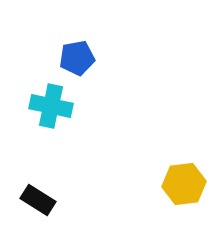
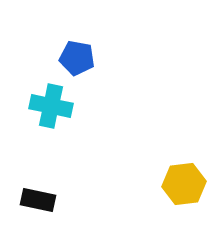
blue pentagon: rotated 20 degrees clockwise
black rectangle: rotated 20 degrees counterclockwise
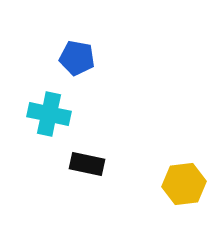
cyan cross: moved 2 px left, 8 px down
black rectangle: moved 49 px right, 36 px up
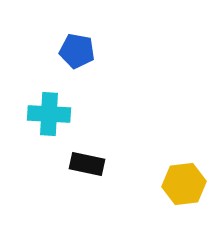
blue pentagon: moved 7 px up
cyan cross: rotated 9 degrees counterclockwise
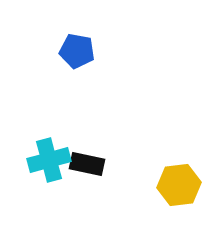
cyan cross: moved 46 px down; rotated 18 degrees counterclockwise
yellow hexagon: moved 5 px left, 1 px down
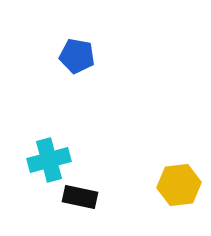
blue pentagon: moved 5 px down
black rectangle: moved 7 px left, 33 px down
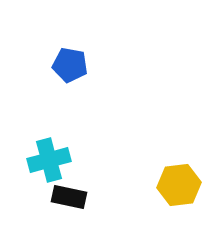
blue pentagon: moved 7 px left, 9 px down
black rectangle: moved 11 px left
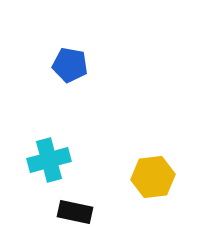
yellow hexagon: moved 26 px left, 8 px up
black rectangle: moved 6 px right, 15 px down
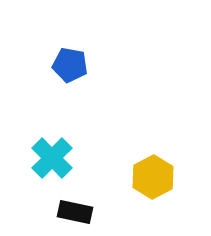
cyan cross: moved 3 px right, 2 px up; rotated 30 degrees counterclockwise
yellow hexagon: rotated 21 degrees counterclockwise
